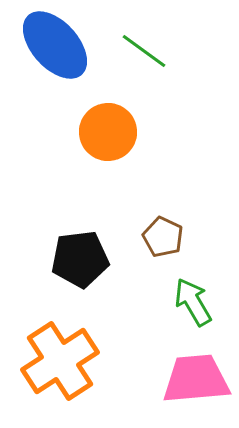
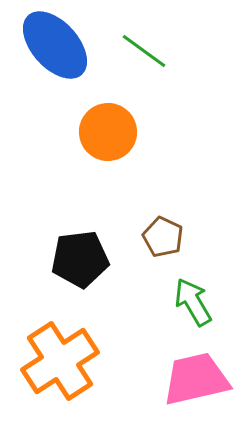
pink trapezoid: rotated 8 degrees counterclockwise
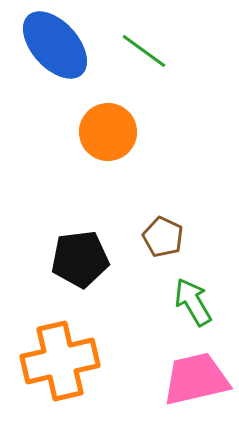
orange cross: rotated 20 degrees clockwise
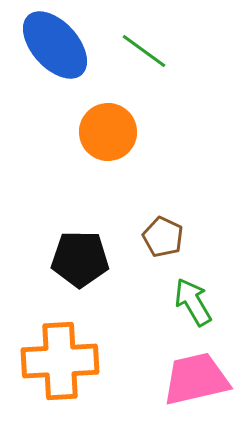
black pentagon: rotated 8 degrees clockwise
orange cross: rotated 10 degrees clockwise
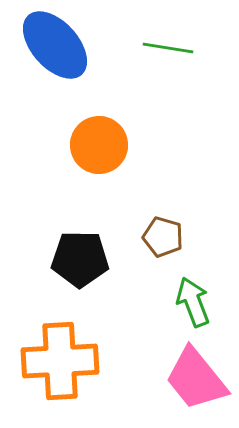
green line: moved 24 px right, 3 px up; rotated 27 degrees counterclockwise
orange circle: moved 9 px left, 13 px down
brown pentagon: rotated 9 degrees counterclockwise
green arrow: rotated 9 degrees clockwise
pink trapezoid: rotated 116 degrees counterclockwise
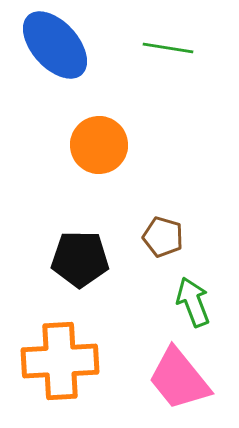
pink trapezoid: moved 17 px left
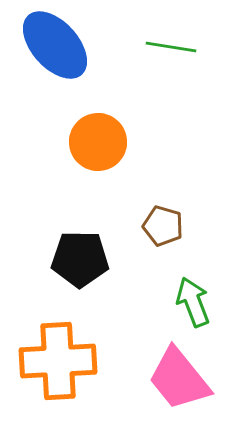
green line: moved 3 px right, 1 px up
orange circle: moved 1 px left, 3 px up
brown pentagon: moved 11 px up
orange cross: moved 2 px left
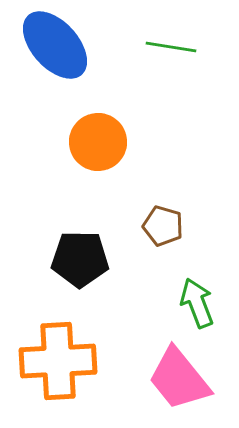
green arrow: moved 4 px right, 1 px down
